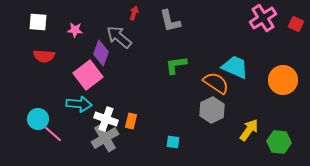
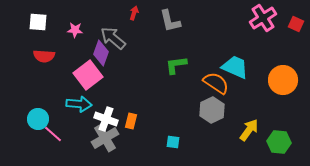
gray arrow: moved 6 px left, 1 px down
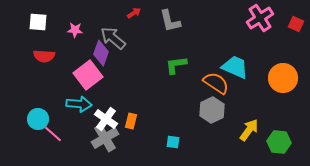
red arrow: rotated 40 degrees clockwise
pink cross: moved 3 px left
orange circle: moved 2 px up
white cross: rotated 15 degrees clockwise
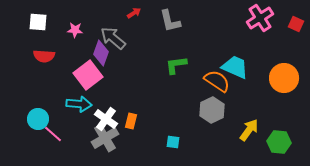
orange circle: moved 1 px right
orange semicircle: moved 1 px right, 2 px up
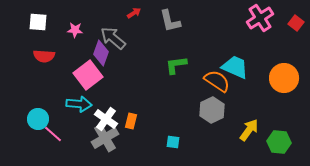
red square: moved 1 px up; rotated 14 degrees clockwise
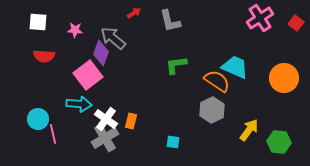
pink line: rotated 36 degrees clockwise
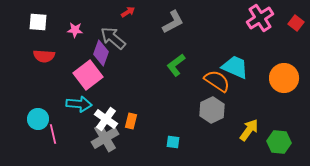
red arrow: moved 6 px left, 1 px up
gray L-shape: moved 3 px right, 1 px down; rotated 105 degrees counterclockwise
green L-shape: rotated 30 degrees counterclockwise
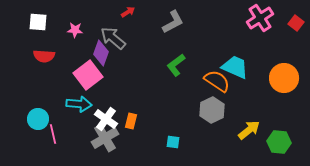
yellow arrow: rotated 15 degrees clockwise
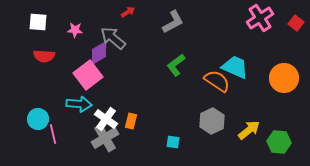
purple diamond: moved 2 px left; rotated 40 degrees clockwise
gray hexagon: moved 11 px down
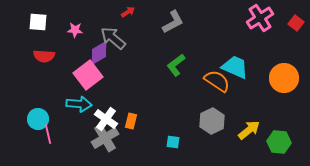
pink line: moved 5 px left
